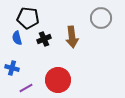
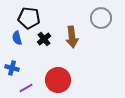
black pentagon: moved 1 px right
black cross: rotated 16 degrees counterclockwise
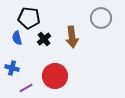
red circle: moved 3 px left, 4 px up
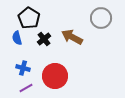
black pentagon: rotated 25 degrees clockwise
brown arrow: rotated 125 degrees clockwise
blue cross: moved 11 px right
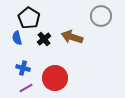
gray circle: moved 2 px up
brown arrow: rotated 10 degrees counterclockwise
red circle: moved 2 px down
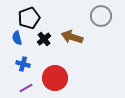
black pentagon: rotated 20 degrees clockwise
blue cross: moved 4 px up
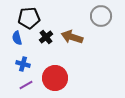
black pentagon: rotated 15 degrees clockwise
black cross: moved 2 px right, 2 px up
purple line: moved 3 px up
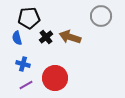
brown arrow: moved 2 px left
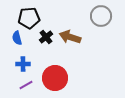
blue cross: rotated 16 degrees counterclockwise
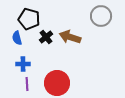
black pentagon: moved 1 px down; rotated 20 degrees clockwise
red circle: moved 2 px right, 5 px down
purple line: moved 1 px right, 1 px up; rotated 64 degrees counterclockwise
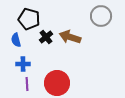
blue semicircle: moved 1 px left, 2 px down
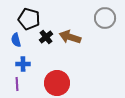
gray circle: moved 4 px right, 2 px down
purple line: moved 10 px left
